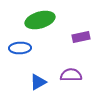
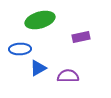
blue ellipse: moved 1 px down
purple semicircle: moved 3 px left, 1 px down
blue triangle: moved 14 px up
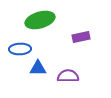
blue triangle: rotated 30 degrees clockwise
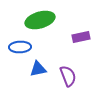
blue ellipse: moved 2 px up
blue triangle: moved 1 px down; rotated 12 degrees counterclockwise
purple semicircle: rotated 70 degrees clockwise
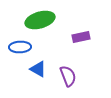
blue triangle: rotated 42 degrees clockwise
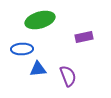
purple rectangle: moved 3 px right
blue ellipse: moved 2 px right, 2 px down
blue triangle: rotated 36 degrees counterclockwise
